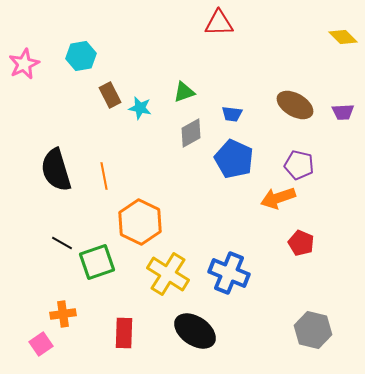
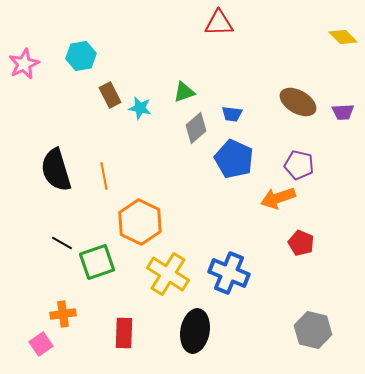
brown ellipse: moved 3 px right, 3 px up
gray diamond: moved 5 px right, 5 px up; rotated 12 degrees counterclockwise
black ellipse: rotated 66 degrees clockwise
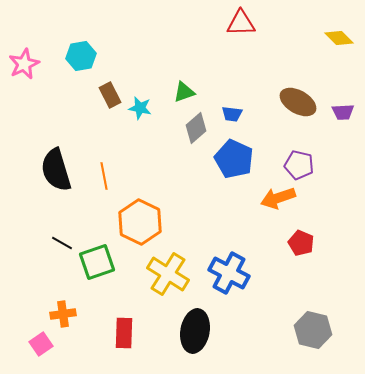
red triangle: moved 22 px right
yellow diamond: moved 4 px left, 1 px down
blue cross: rotated 6 degrees clockwise
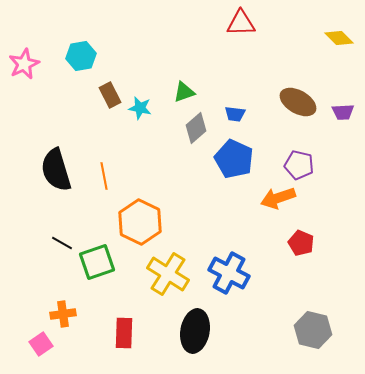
blue trapezoid: moved 3 px right
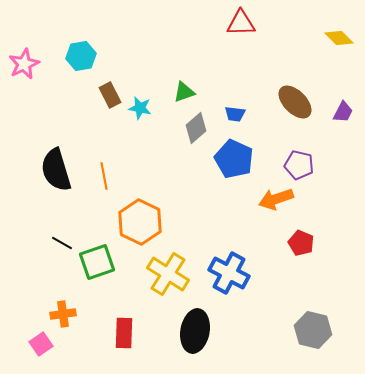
brown ellipse: moved 3 px left; rotated 15 degrees clockwise
purple trapezoid: rotated 60 degrees counterclockwise
orange arrow: moved 2 px left, 1 px down
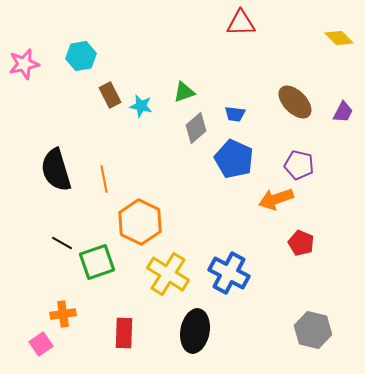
pink star: rotated 12 degrees clockwise
cyan star: moved 1 px right, 2 px up
orange line: moved 3 px down
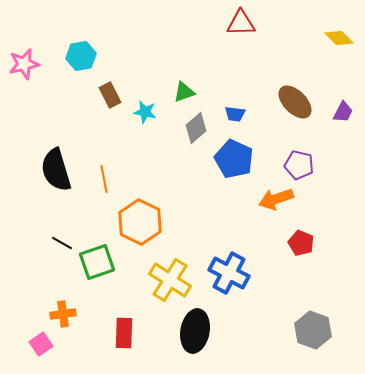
cyan star: moved 4 px right, 6 px down
yellow cross: moved 2 px right, 6 px down
gray hexagon: rotated 6 degrees clockwise
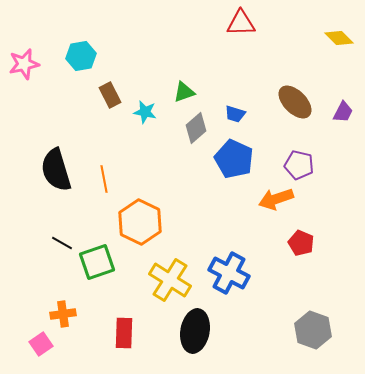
blue trapezoid: rotated 10 degrees clockwise
